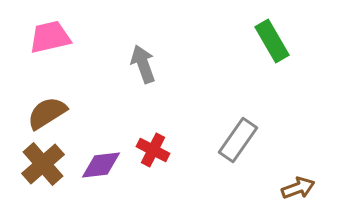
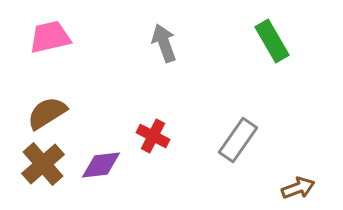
gray arrow: moved 21 px right, 21 px up
red cross: moved 14 px up
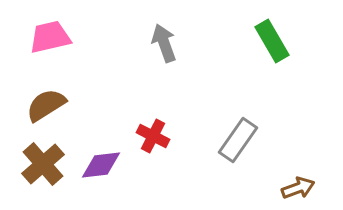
brown semicircle: moved 1 px left, 8 px up
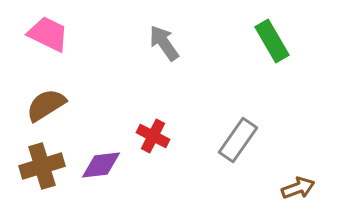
pink trapezoid: moved 2 px left, 3 px up; rotated 39 degrees clockwise
gray arrow: rotated 15 degrees counterclockwise
brown cross: moved 1 px left, 2 px down; rotated 24 degrees clockwise
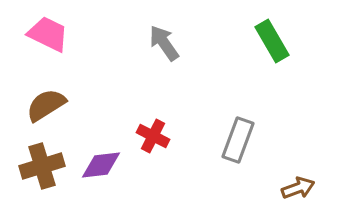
gray rectangle: rotated 15 degrees counterclockwise
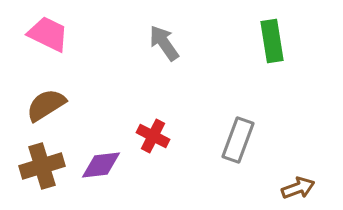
green rectangle: rotated 21 degrees clockwise
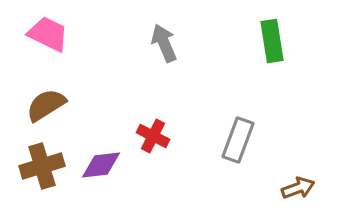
gray arrow: rotated 12 degrees clockwise
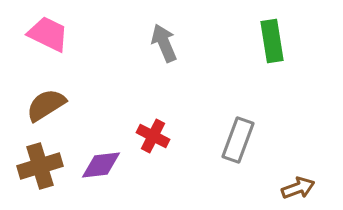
brown cross: moved 2 px left
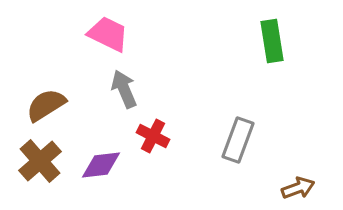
pink trapezoid: moved 60 px right
gray arrow: moved 40 px left, 46 px down
brown cross: moved 5 px up; rotated 24 degrees counterclockwise
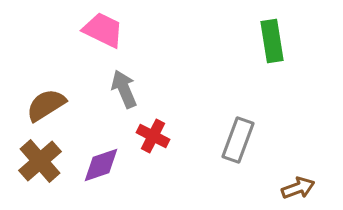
pink trapezoid: moved 5 px left, 4 px up
purple diamond: rotated 12 degrees counterclockwise
